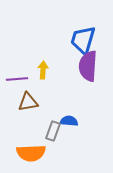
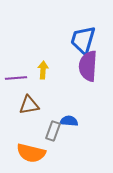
purple line: moved 1 px left, 1 px up
brown triangle: moved 1 px right, 3 px down
orange semicircle: rotated 16 degrees clockwise
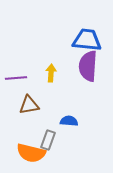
blue trapezoid: moved 4 px right; rotated 80 degrees clockwise
yellow arrow: moved 8 px right, 3 px down
gray rectangle: moved 5 px left, 9 px down
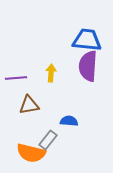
gray rectangle: rotated 18 degrees clockwise
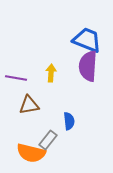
blue trapezoid: rotated 16 degrees clockwise
purple line: rotated 15 degrees clockwise
blue semicircle: rotated 78 degrees clockwise
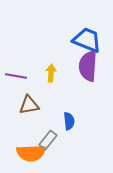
purple line: moved 2 px up
orange semicircle: rotated 16 degrees counterclockwise
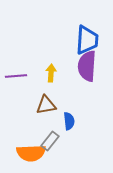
blue trapezoid: rotated 72 degrees clockwise
purple semicircle: moved 1 px left
purple line: rotated 15 degrees counterclockwise
brown triangle: moved 17 px right
gray rectangle: moved 2 px right, 1 px down
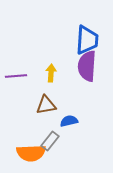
blue semicircle: rotated 96 degrees counterclockwise
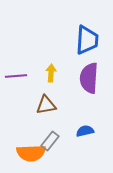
purple semicircle: moved 2 px right, 12 px down
blue semicircle: moved 16 px right, 10 px down
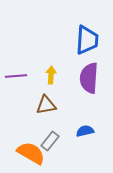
yellow arrow: moved 2 px down
orange semicircle: rotated 148 degrees counterclockwise
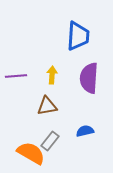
blue trapezoid: moved 9 px left, 4 px up
yellow arrow: moved 1 px right
brown triangle: moved 1 px right, 1 px down
